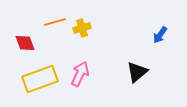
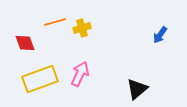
black triangle: moved 17 px down
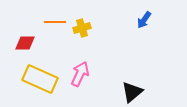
orange line: rotated 15 degrees clockwise
blue arrow: moved 16 px left, 15 px up
red diamond: rotated 70 degrees counterclockwise
yellow rectangle: rotated 44 degrees clockwise
black triangle: moved 5 px left, 3 px down
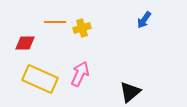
black triangle: moved 2 px left
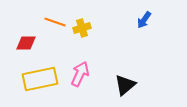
orange line: rotated 20 degrees clockwise
red diamond: moved 1 px right
yellow rectangle: rotated 36 degrees counterclockwise
black triangle: moved 5 px left, 7 px up
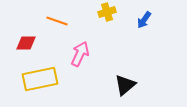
orange line: moved 2 px right, 1 px up
yellow cross: moved 25 px right, 16 px up
pink arrow: moved 20 px up
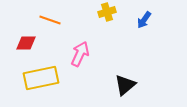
orange line: moved 7 px left, 1 px up
yellow rectangle: moved 1 px right, 1 px up
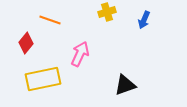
blue arrow: rotated 12 degrees counterclockwise
red diamond: rotated 50 degrees counterclockwise
yellow rectangle: moved 2 px right, 1 px down
black triangle: rotated 20 degrees clockwise
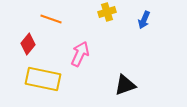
orange line: moved 1 px right, 1 px up
red diamond: moved 2 px right, 1 px down
yellow rectangle: rotated 24 degrees clockwise
